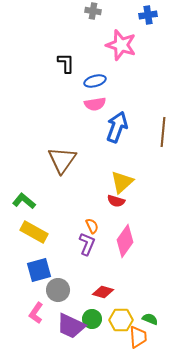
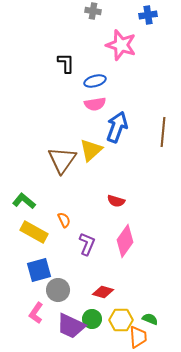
yellow triangle: moved 31 px left, 32 px up
orange semicircle: moved 28 px left, 6 px up
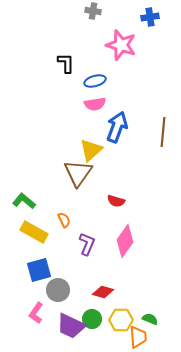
blue cross: moved 2 px right, 2 px down
brown triangle: moved 16 px right, 13 px down
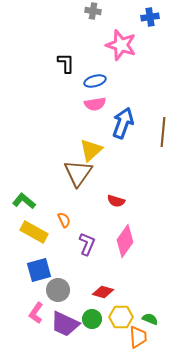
blue arrow: moved 6 px right, 4 px up
yellow hexagon: moved 3 px up
purple trapezoid: moved 6 px left, 2 px up
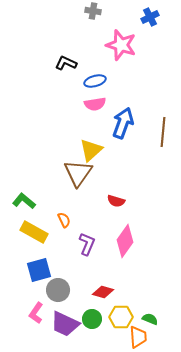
blue cross: rotated 18 degrees counterclockwise
black L-shape: rotated 65 degrees counterclockwise
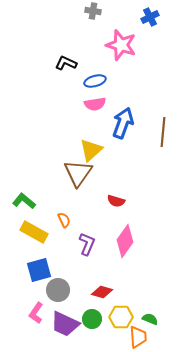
red diamond: moved 1 px left
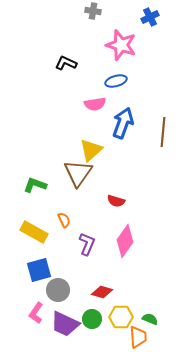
blue ellipse: moved 21 px right
green L-shape: moved 11 px right, 16 px up; rotated 20 degrees counterclockwise
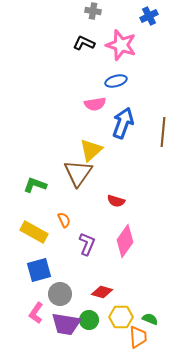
blue cross: moved 1 px left, 1 px up
black L-shape: moved 18 px right, 20 px up
gray circle: moved 2 px right, 4 px down
green circle: moved 3 px left, 1 px down
purple trapezoid: moved 1 px right; rotated 16 degrees counterclockwise
